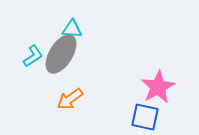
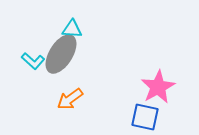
cyan L-shape: moved 5 px down; rotated 75 degrees clockwise
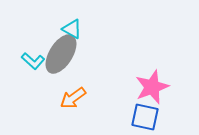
cyan triangle: rotated 25 degrees clockwise
pink star: moved 6 px left; rotated 8 degrees clockwise
orange arrow: moved 3 px right, 1 px up
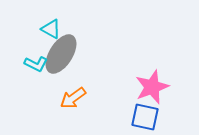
cyan triangle: moved 21 px left
cyan L-shape: moved 3 px right, 3 px down; rotated 15 degrees counterclockwise
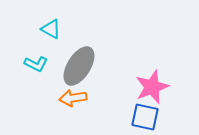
gray ellipse: moved 18 px right, 12 px down
orange arrow: rotated 28 degrees clockwise
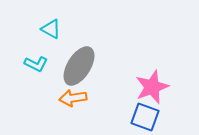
blue square: rotated 8 degrees clockwise
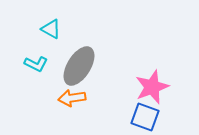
orange arrow: moved 1 px left
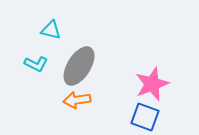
cyan triangle: moved 1 px down; rotated 15 degrees counterclockwise
pink star: moved 3 px up
orange arrow: moved 5 px right, 2 px down
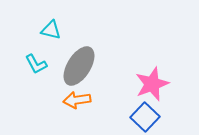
cyan L-shape: rotated 35 degrees clockwise
blue square: rotated 24 degrees clockwise
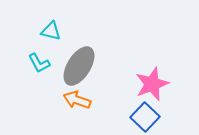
cyan triangle: moved 1 px down
cyan L-shape: moved 3 px right, 1 px up
orange arrow: rotated 28 degrees clockwise
